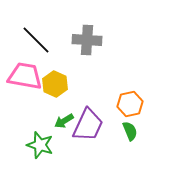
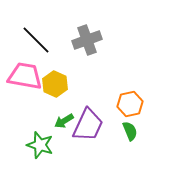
gray cross: rotated 24 degrees counterclockwise
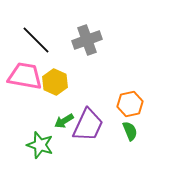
yellow hexagon: moved 2 px up
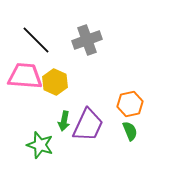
pink trapezoid: rotated 6 degrees counterclockwise
green arrow: rotated 48 degrees counterclockwise
